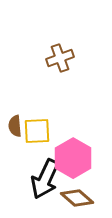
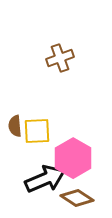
black arrow: rotated 138 degrees counterclockwise
brown diamond: rotated 8 degrees counterclockwise
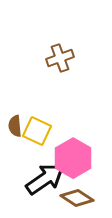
yellow square: rotated 28 degrees clockwise
black arrow: rotated 12 degrees counterclockwise
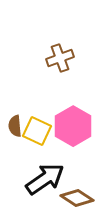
pink hexagon: moved 32 px up
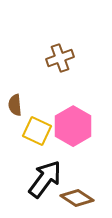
brown semicircle: moved 21 px up
black arrow: rotated 18 degrees counterclockwise
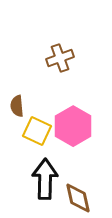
brown semicircle: moved 2 px right, 1 px down
black arrow: rotated 36 degrees counterclockwise
brown diamond: moved 1 px right; rotated 44 degrees clockwise
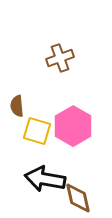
yellow square: rotated 8 degrees counterclockwise
black arrow: rotated 81 degrees counterclockwise
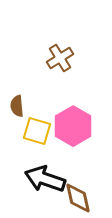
brown cross: rotated 12 degrees counterclockwise
black arrow: rotated 9 degrees clockwise
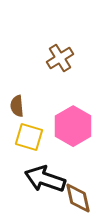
yellow square: moved 8 px left, 6 px down
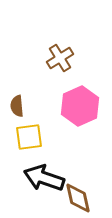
pink hexagon: moved 7 px right, 20 px up; rotated 6 degrees clockwise
yellow square: rotated 24 degrees counterclockwise
black arrow: moved 1 px left, 1 px up
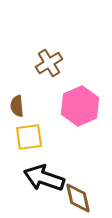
brown cross: moved 11 px left, 5 px down
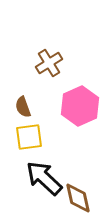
brown semicircle: moved 6 px right, 1 px down; rotated 15 degrees counterclockwise
black arrow: rotated 24 degrees clockwise
